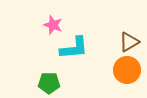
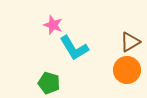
brown triangle: moved 1 px right
cyan L-shape: rotated 64 degrees clockwise
green pentagon: rotated 15 degrees clockwise
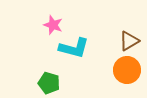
brown triangle: moved 1 px left, 1 px up
cyan L-shape: rotated 44 degrees counterclockwise
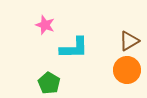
pink star: moved 8 px left
cyan L-shape: rotated 16 degrees counterclockwise
green pentagon: rotated 15 degrees clockwise
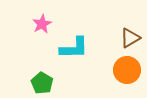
pink star: moved 3 px left, 1 px up; rotated 24 degrees clockwise
brown triangle: moved 1 px right, 3 px up
green pentagon: moved 7 px left
